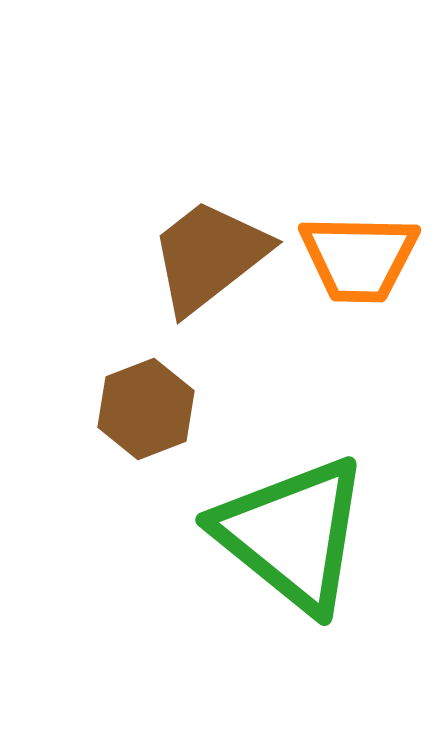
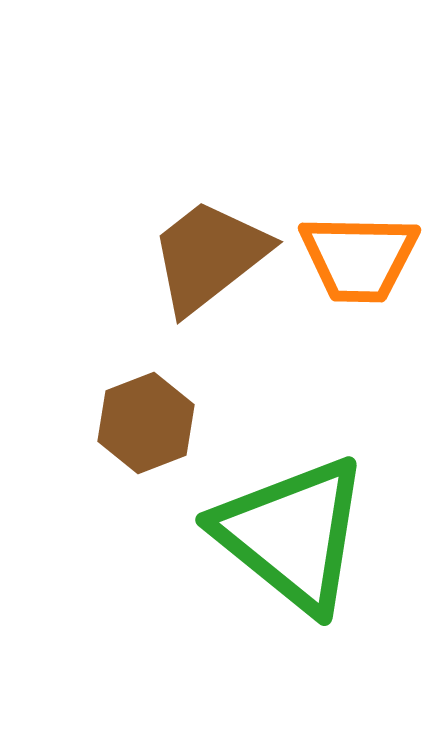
brown hexagon: moved 14 px down
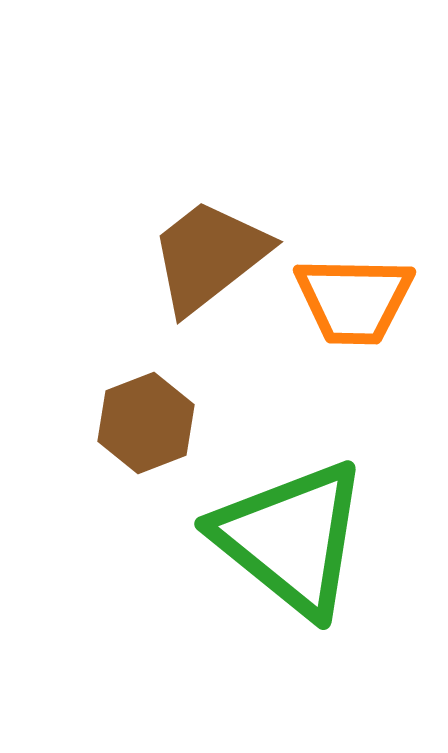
orange trapezoid: moved 5 px left, 42 px down
green triangle: moved 1 px left, 4 px down
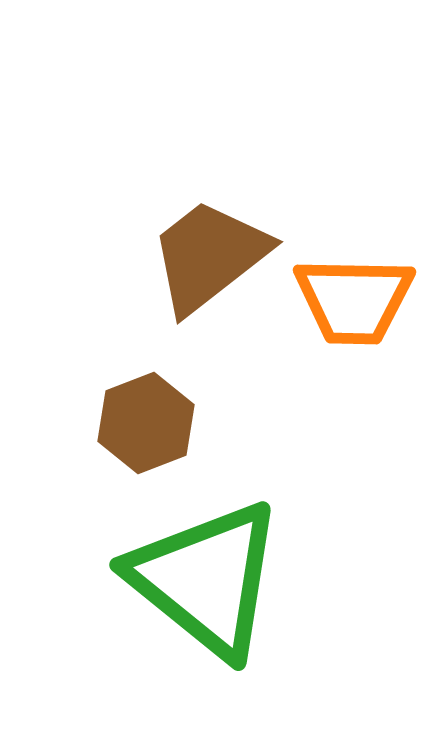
green triangle: moved 85 px left, 41 px down
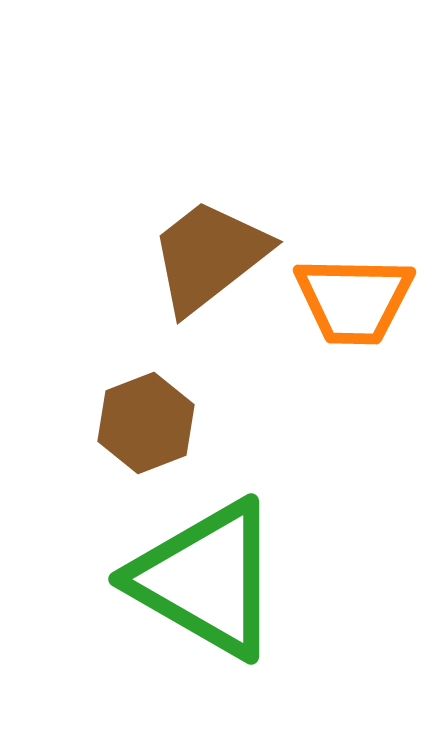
green triangle: rotated 9 degrees counterclockwise
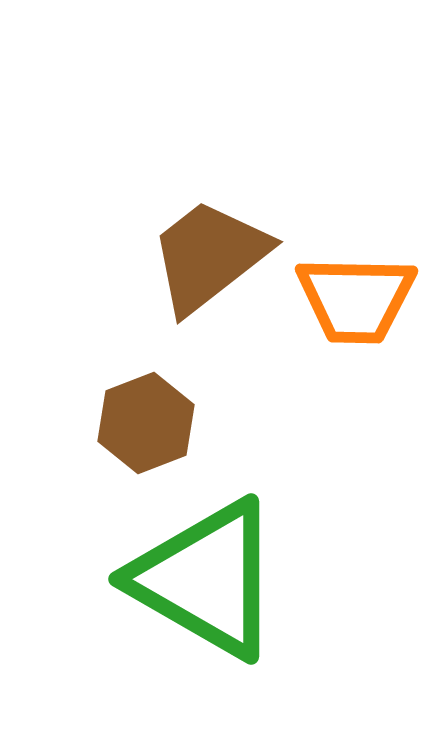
orange trapezoid: moved 2 px right, 1 px up
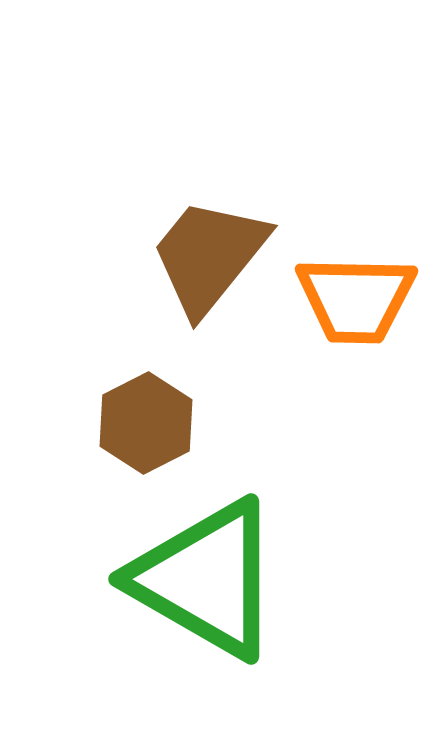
brown trapezoid: rotated 13 degrees counterclockwise
brown hexagon: rotated 6 degrees counterclockwise
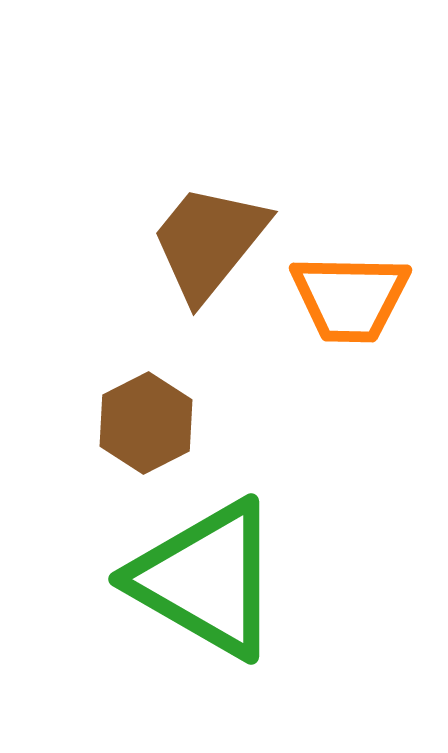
brown trapezoid: moved 14 px up
orange trapezoid: moved 6 px left, 1 px up
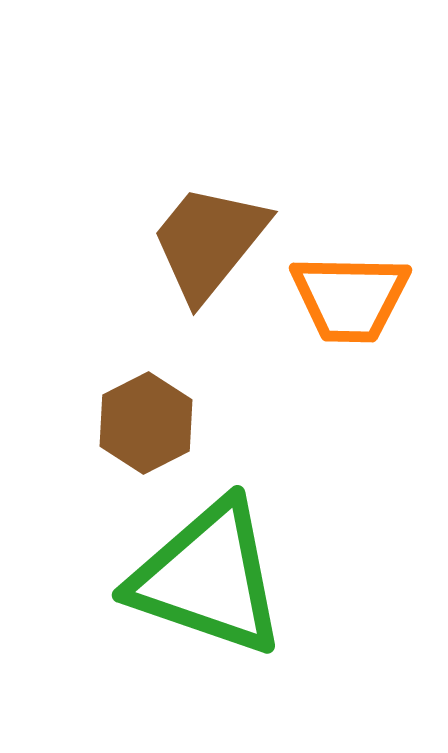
green triangle: moved 2 px right, 1 px up; rotated 11 degrees counterclockwise
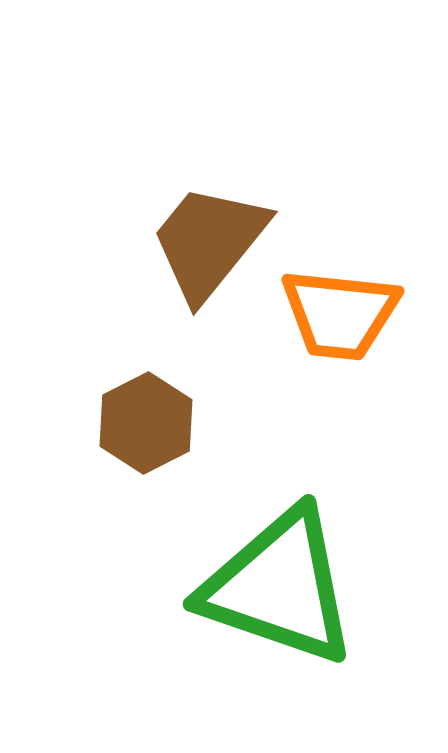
orange trapezoid: moved 10 px left, 16 px down; rotated 5 degrees clockwise
green triangle: moved 71 px right, 9 px down
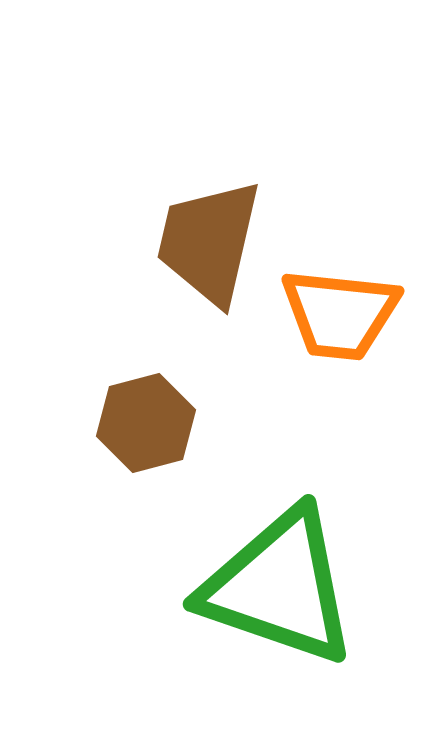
brown trapezoid: rotated 26 degrees counterclockwise
brown hexagon: rotated 12 degrees clockwise
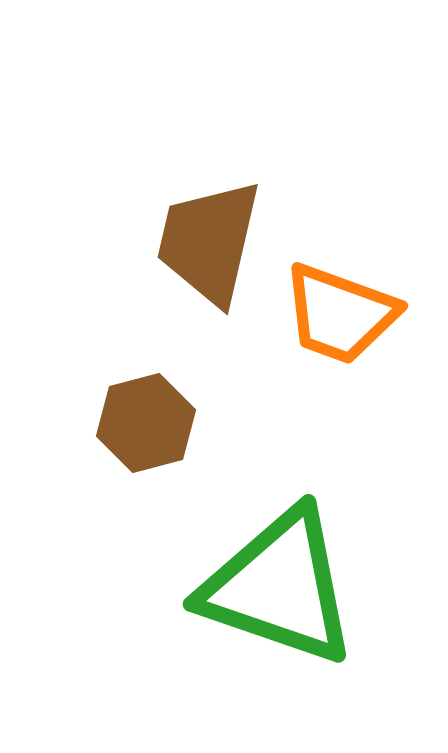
orange trapezoid: rotated 14 degrees clockwise
